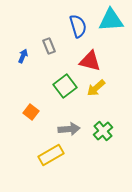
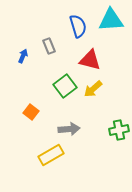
red triangle: moved 1 px up
yellow arrow: moved 3 px left, 1 px down
green cross: moved 16 px right, 1 px up; rotated 30 degrees clockwise
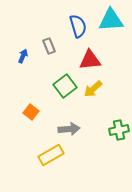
red triangle: rotated 20 degrees counterclockwise
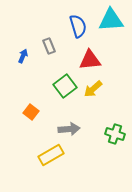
green cross: moved 4 px left, 4 px down; rotated 30 degrees clockwise
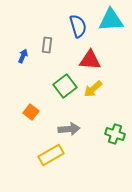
gray rectangle: moved 2 px left, 1 px up; rotated 28 degrees clockwise
red triangle: rotated 10 degrees clockwise
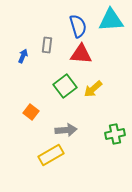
red triangle: moved 9 px left, 6 px up
gray arrow: moved 3 px left, 1 px down
green cross: rotated 30 degrees counterclockwise
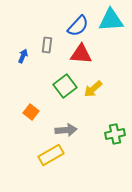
blue semicircle: rotated 60 degrees clockwise
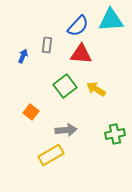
yellow arrow: moved 3 px right; rotated 72 degrees clockwise
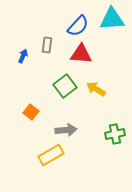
cyan triangle: moved 1 px right, 1 px up
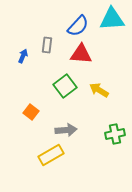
yellow arrow: moved 3 px right, 1 px down
